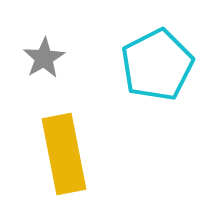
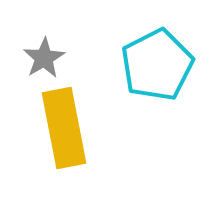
yellow rectangle: moved 26 px up
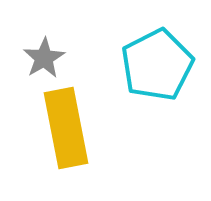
yellow rectangle: moved 2 px right
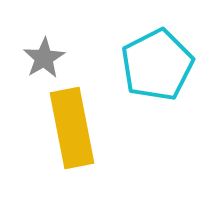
yellow rectangle: moved 6 px right
